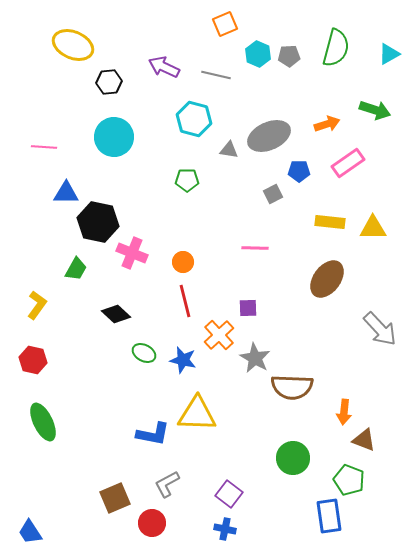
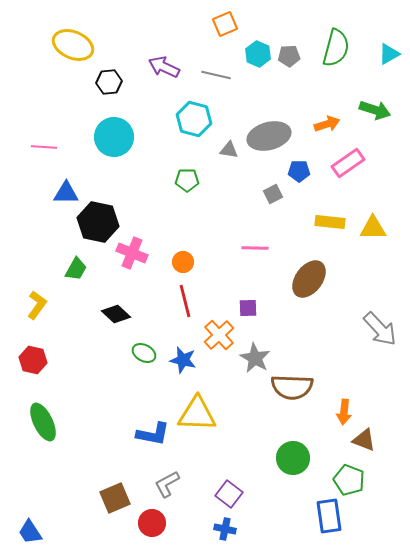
gray ellipse at (269, 136): rotated 9 degrees clockwise
brown ellipse at (327, 279): moved 18 px left
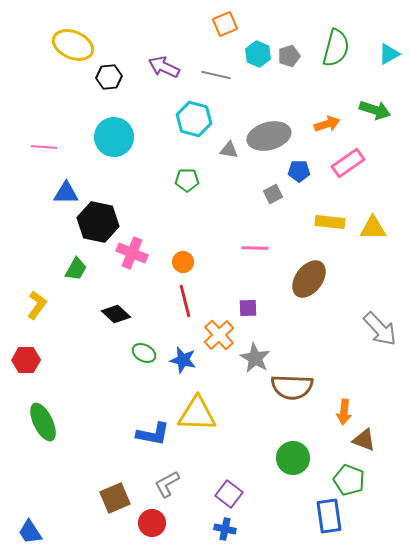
gray pentagon at (289, 56): rotated 15 degrees counterclockwise
black hexagon at (109, 82): moved 5 px up
red hexagon at (33, 360): moved 7 px left; rotated 12 degrees counterclockwise
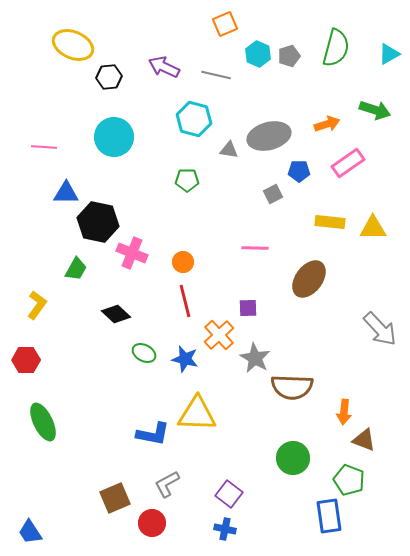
blue star at (183, 360): moved 2 px right, 1 px up
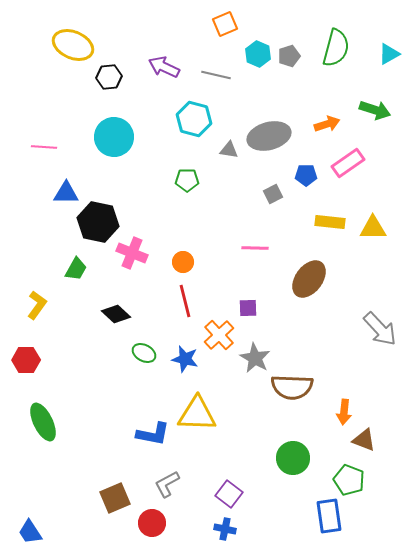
blue pentagon at (299, 171): moved 7 px right, 4 px down
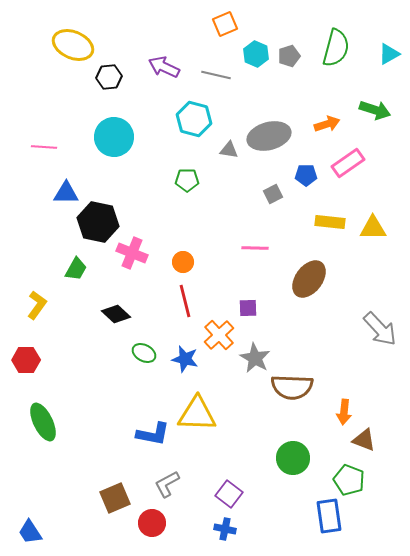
cyan hexagon at (258, 54): moved 2 px left
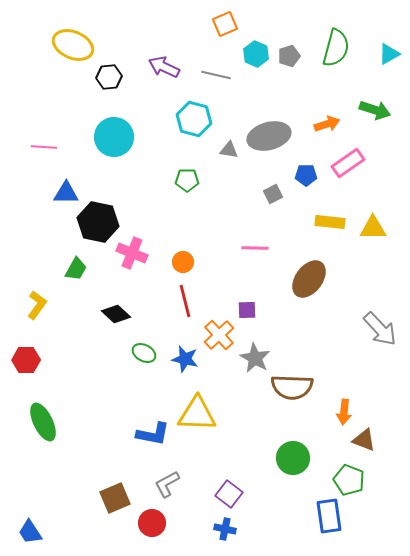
purple square at (248, 308): moved 1 px left, 2 px down
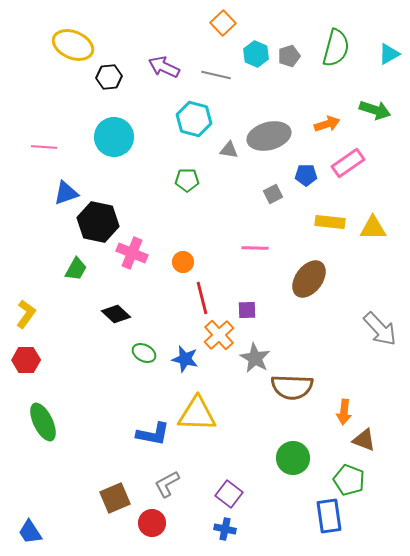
orange square at (225, 24): moved 2 px left, 1 px up; rotated 20 degrees counterclockwise
blue triangle at (66, 193): rotated 20 degrees counterclockwise
red line at (185, 301): moved 17 px right, 3 px up
yellow L-shape at (37, 305): moved 11 px left, 9 px down
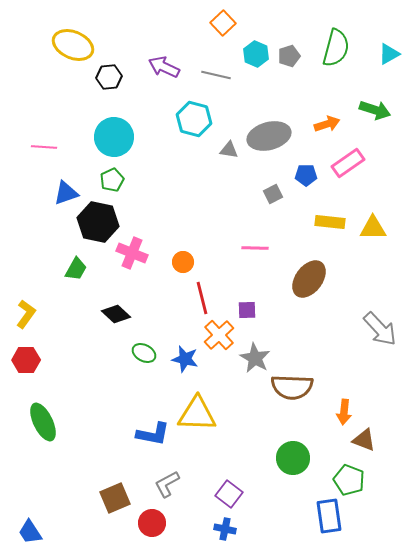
green pentagon at (187, 180): moved 75 px left; rotated 25 degrees counterclockwise
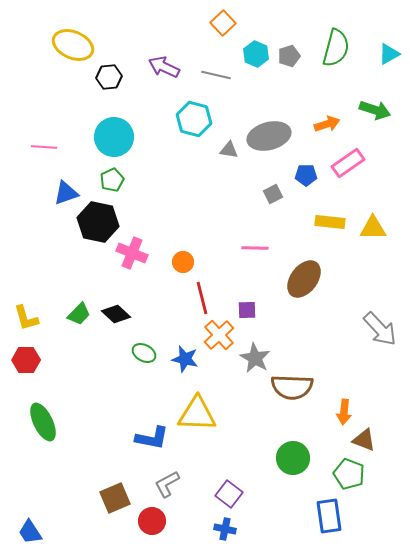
green trapezoid at (76, 269): moved 3 px right, 45 px down; rotated 15 degrees clockwise
brown ellipse at (309, 279): moved 5 px left
yellow L-shape at (26, 314): moved 4 px down; rotated 128 degrees clockwise
blue L-shape at (153, 434): moved 1 px left, 4 px down
green pentagon at (349, 480): moved 6 px up
red circle at (152, 523): moved 2 px up
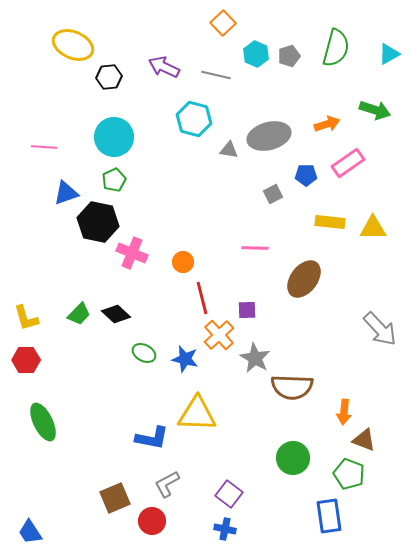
green pentagon at (112, 180): moved 2 px right
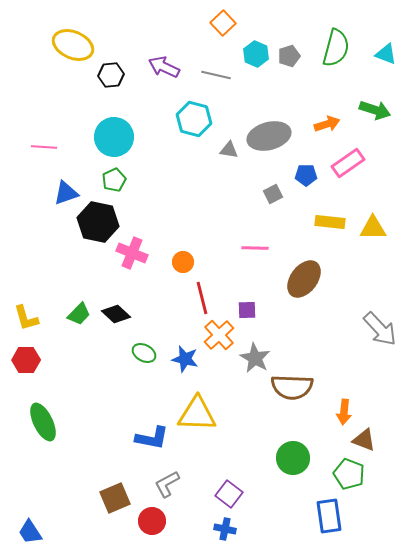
cyan triangle at (389, 54): moved 3 px left; rotated 50 degrees clockwise
black hexagon at (109, 77): moved 2 px right, 2 px up
